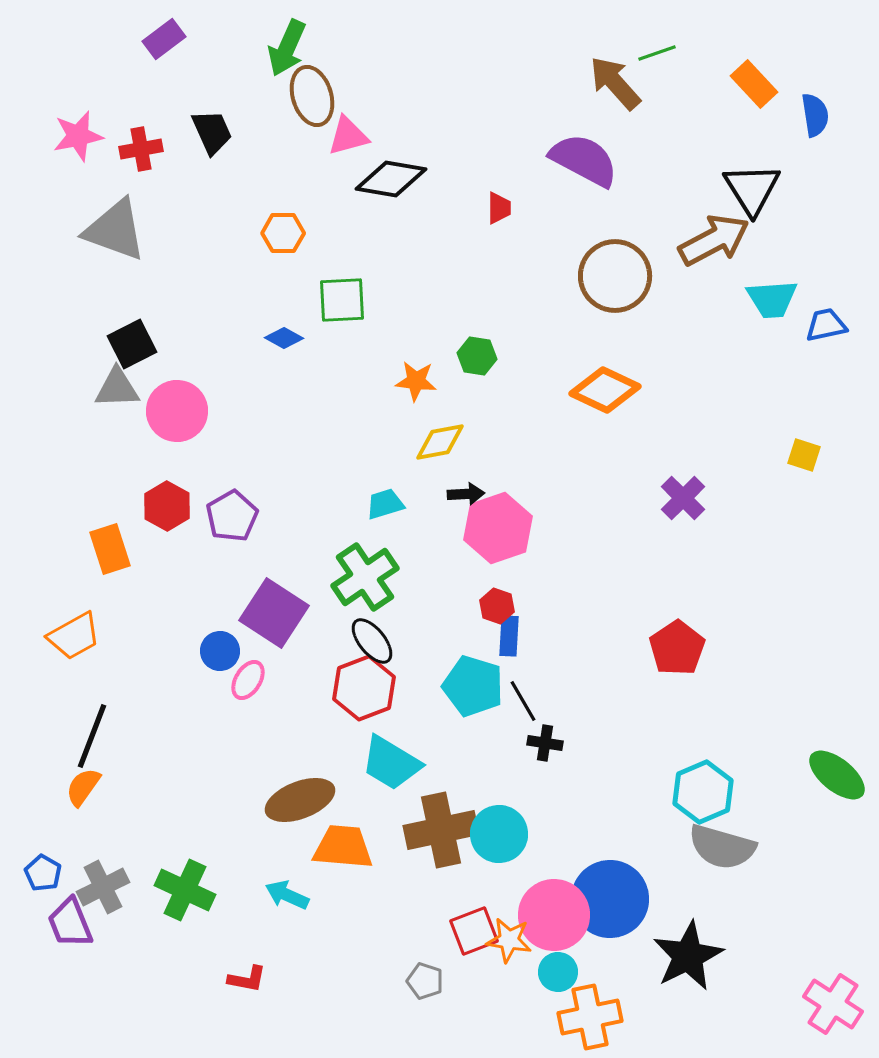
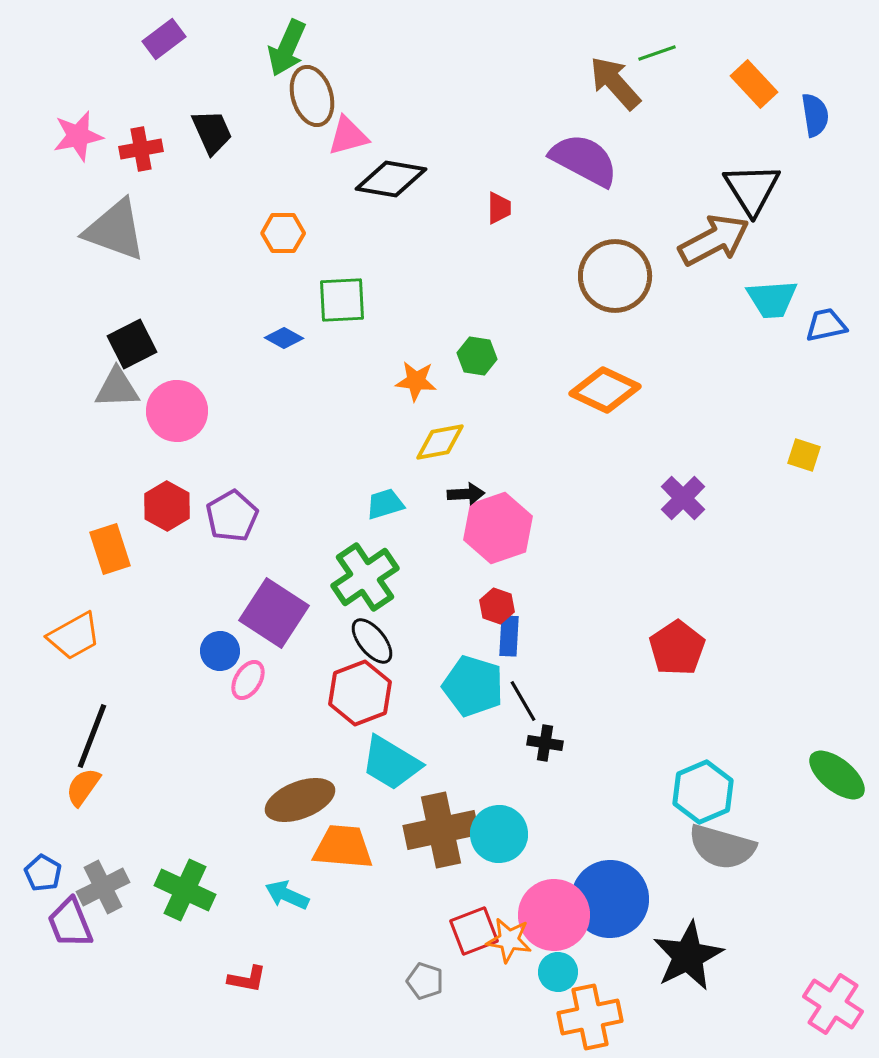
red hexagon at (364, 688): moved 4 px left, 5 px down
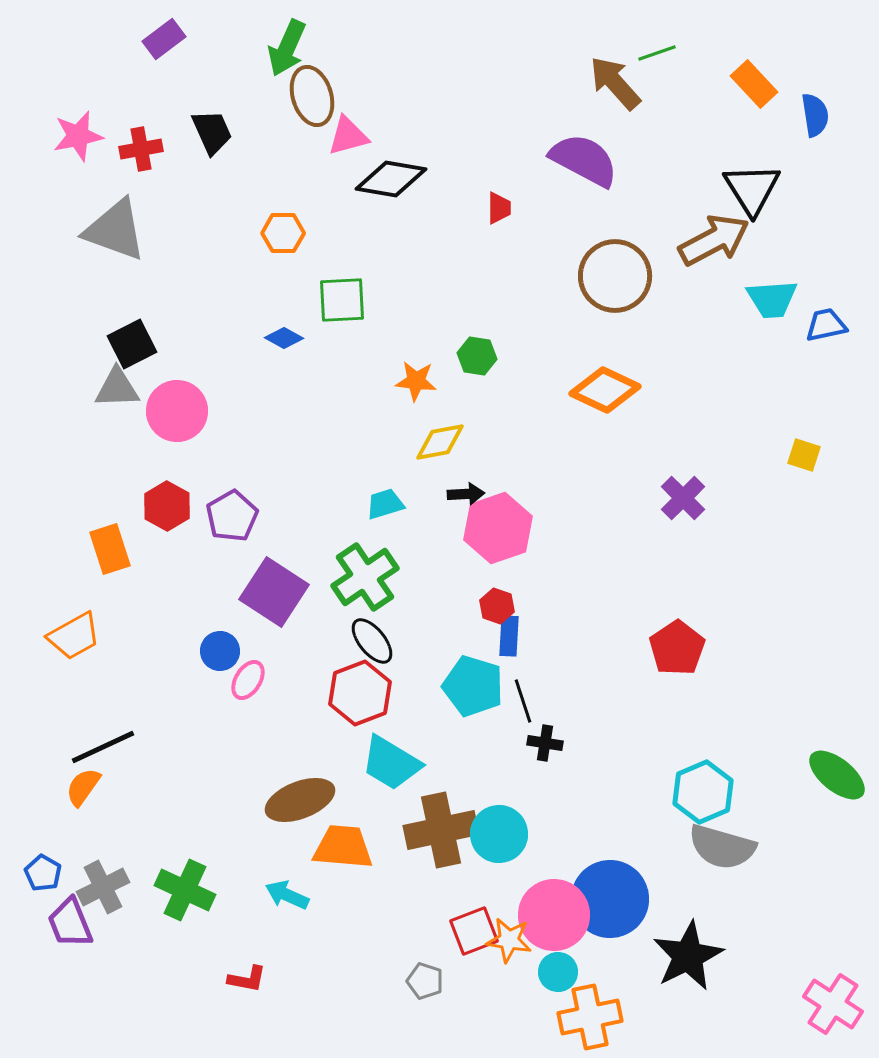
purple square at (274, 613): moved 21 px up
black line at (523, 701): rotated 12 degrees clockwise
black line at (92, 736): moved 11 px right, 11 px down; rotated 44 degrees clockwise
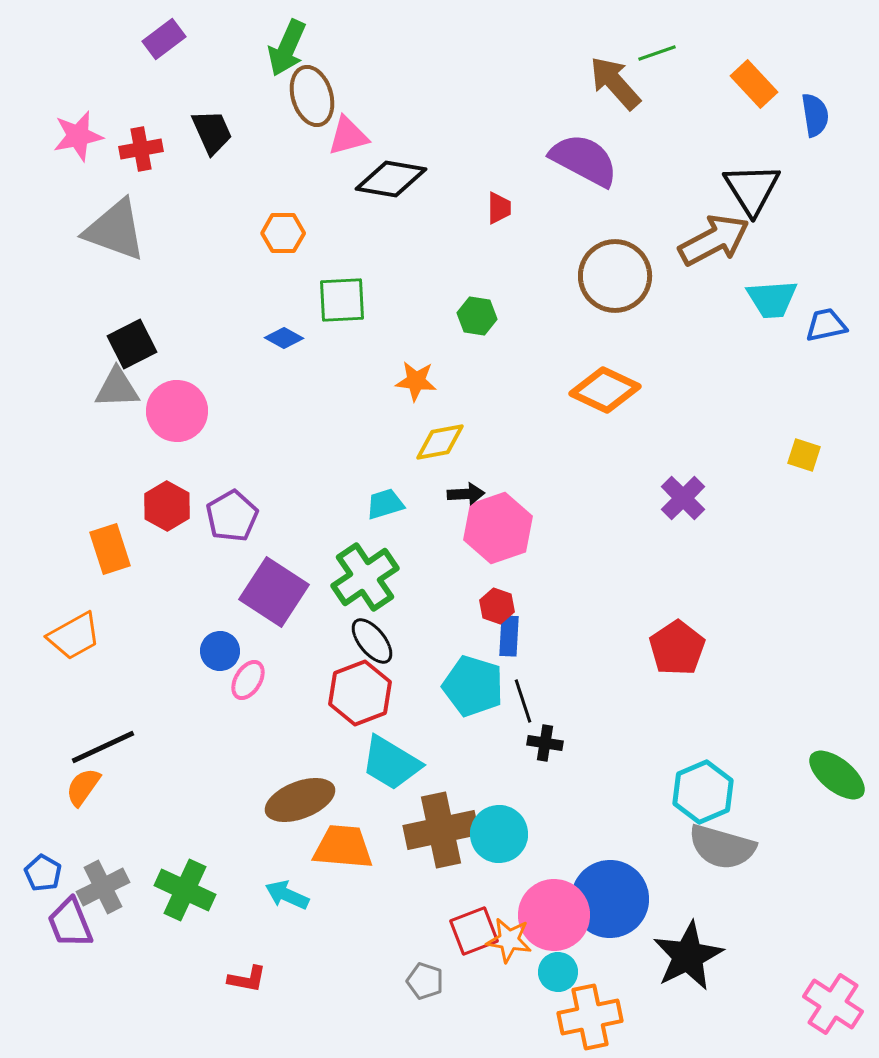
green hexagon at (477, 356): moved 40 px up
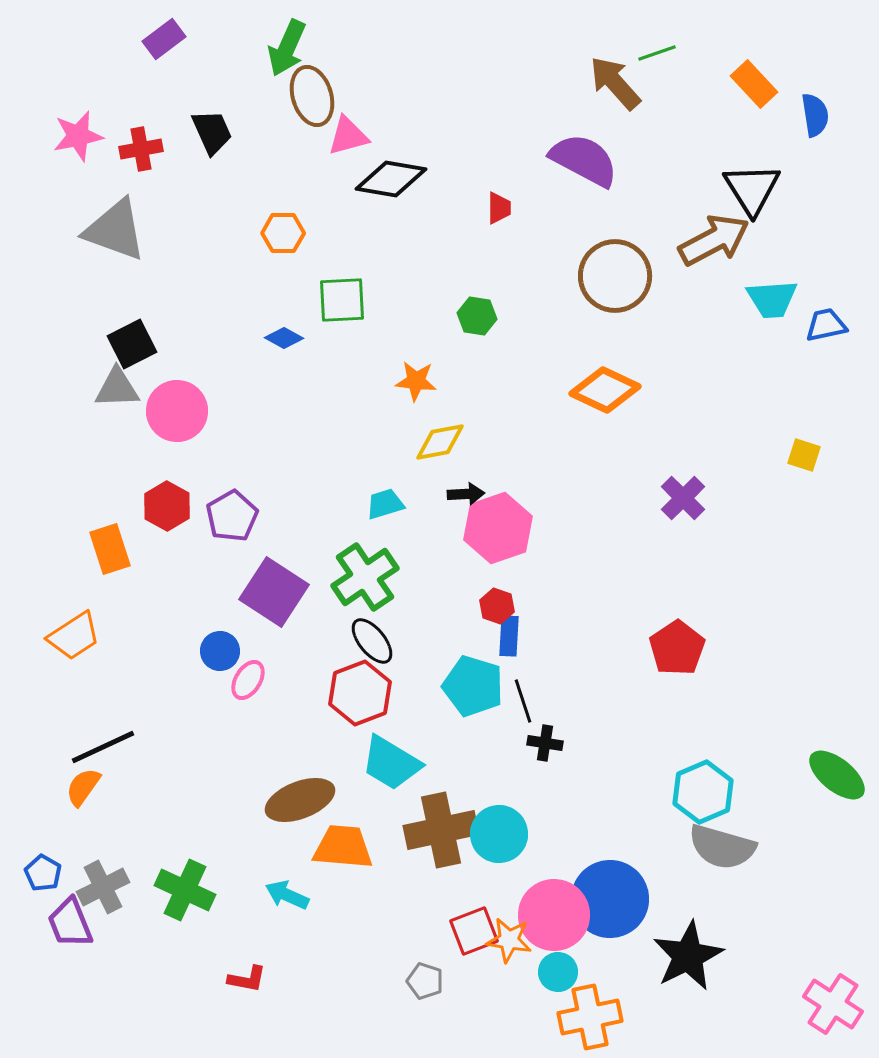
orange trapezoid at (74, 636): rotated 4 degrees counterclockwise
